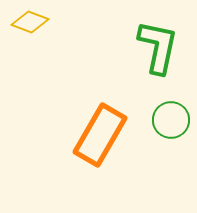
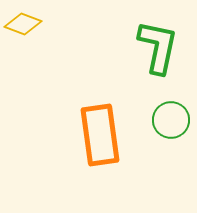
yellow diamond: moved 7 px left, 2 px down
orange rectangle: rotated 38 degrees counterclockwise
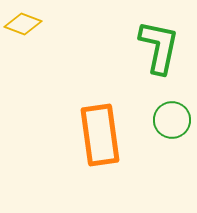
green L-shape: moved 1 px right
green circle: moved 1 px right
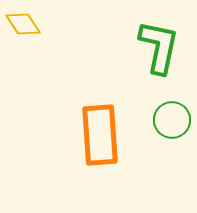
yellow diamond: rotated 36 degrees clockwise
orange rectangle: rotated 4 degrees clockwise
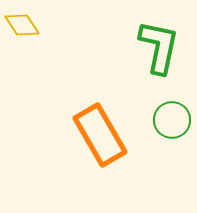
yellow diamond: moved 1 px left, 1 px down
orange rectangle: rotated 26 degrees counterclockwise
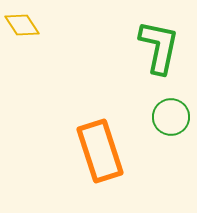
green circle: moved 1 px left, 3 px up
orange rectangle: moved 16 px down; rotated 12 degrees clockwise
